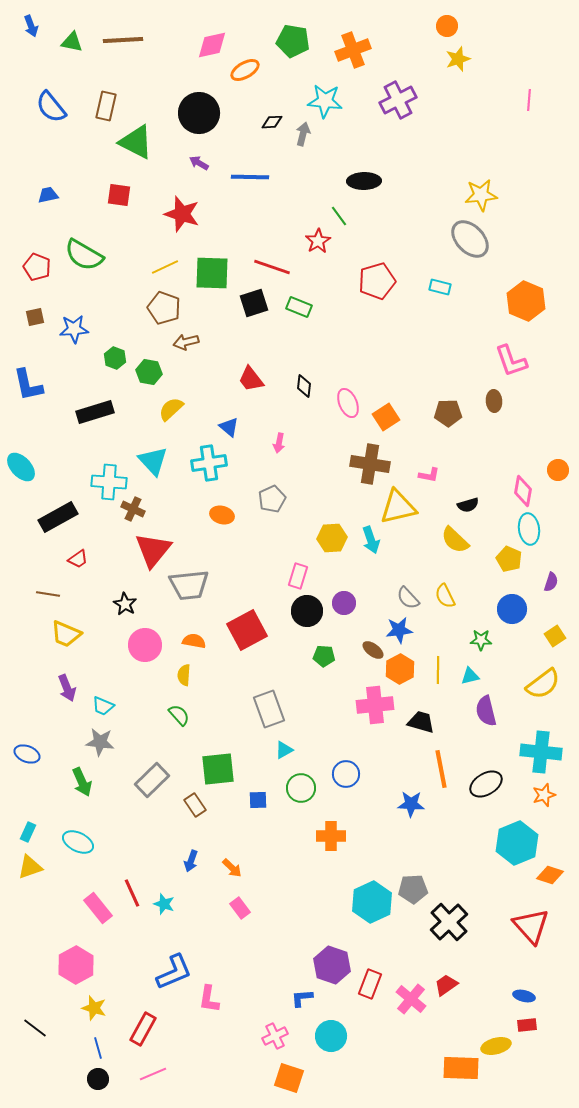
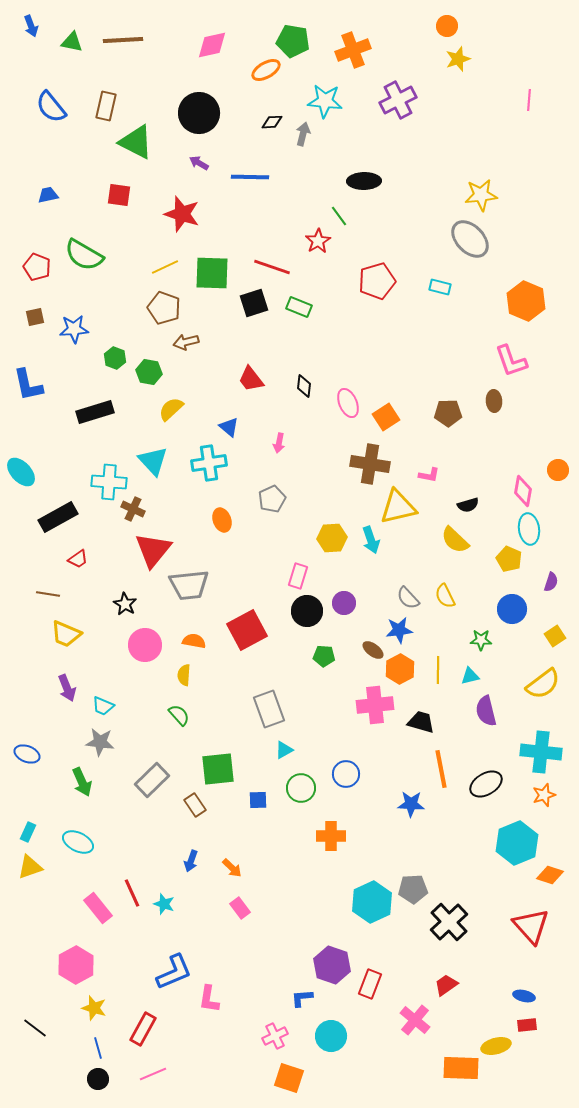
orange ellipse at (245, 70): moved 21 px right
cyan ellipse at (21, 467): moved 5 px down
orange ellipse at (222, 515): moved 5 px down; rotated 55 degrees clockwise
pink cross at (411, 999): moved 4 px right, 21 px down
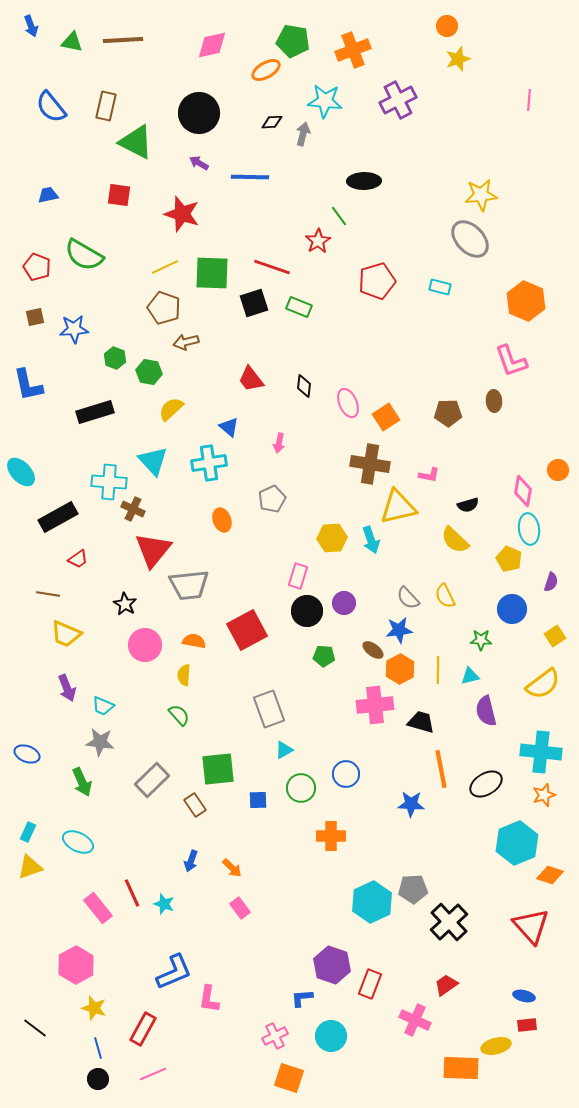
pink cross at (415, 1020): rotated 16 degrees counterclockwise
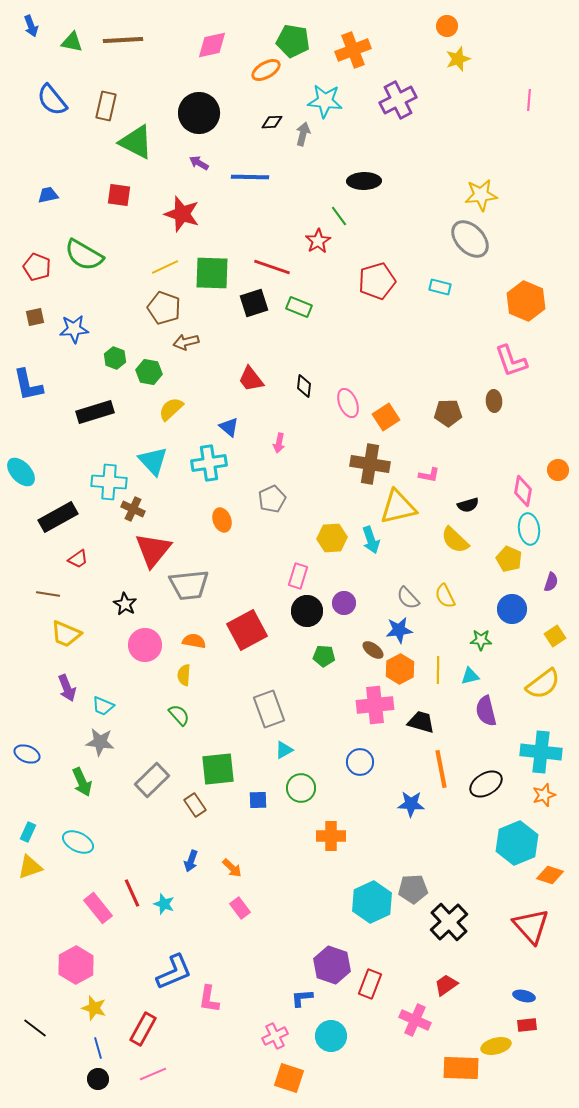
blue semicircle at (51, 107): moved 1 px right, 7 px up
blue circle at (346, 774): moved 14 px right, 12 px up
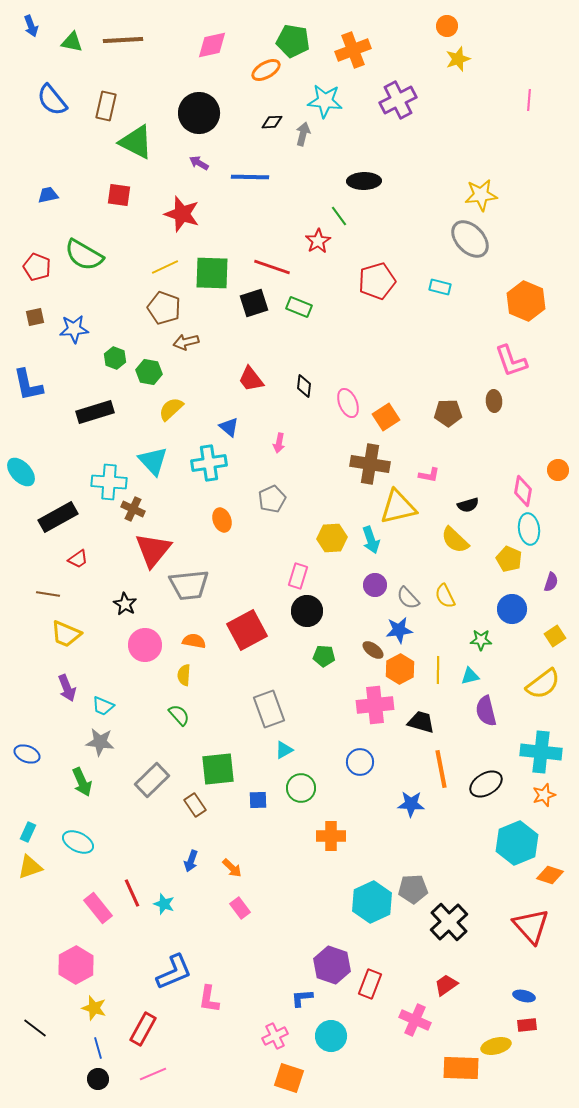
purple circle at (344, 603): moved 31 px right, 18 px up
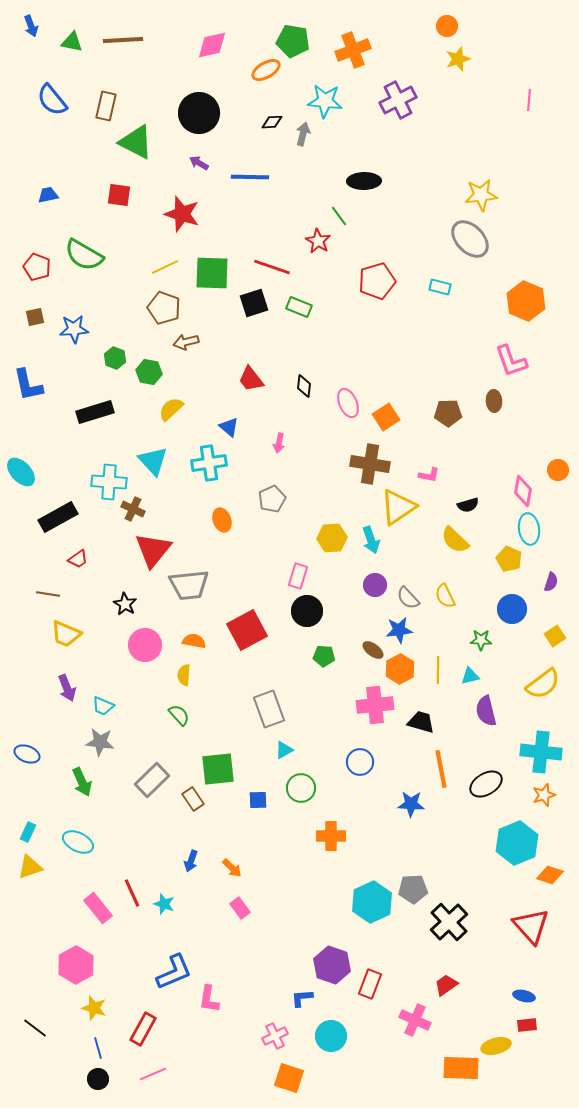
red star at (318, 241): rotated 10 degrees counterclockwise
yellow triangle at (398, 507): rotated 21 degrees counterclockwise
brown rectangle at (195, 805): moved 2 px left, 6 px up
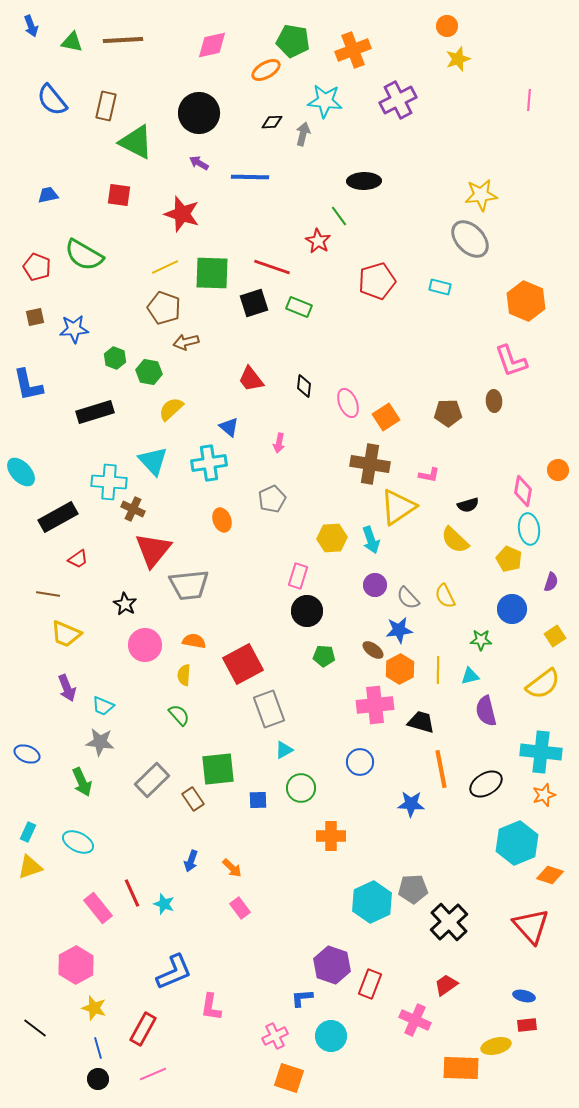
red square at (247, 630): moved 4 px left, 34 px down
pink L-shape at (209, 999): moved 2 px right, 8 px down
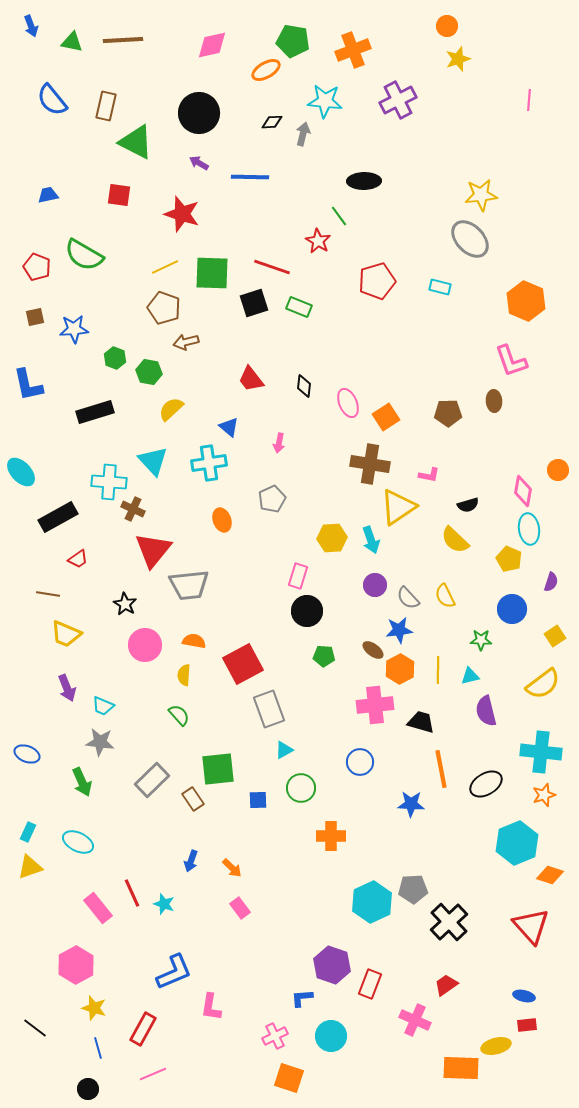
black circle at (98, 1079): moved 10 px left, 10 px down
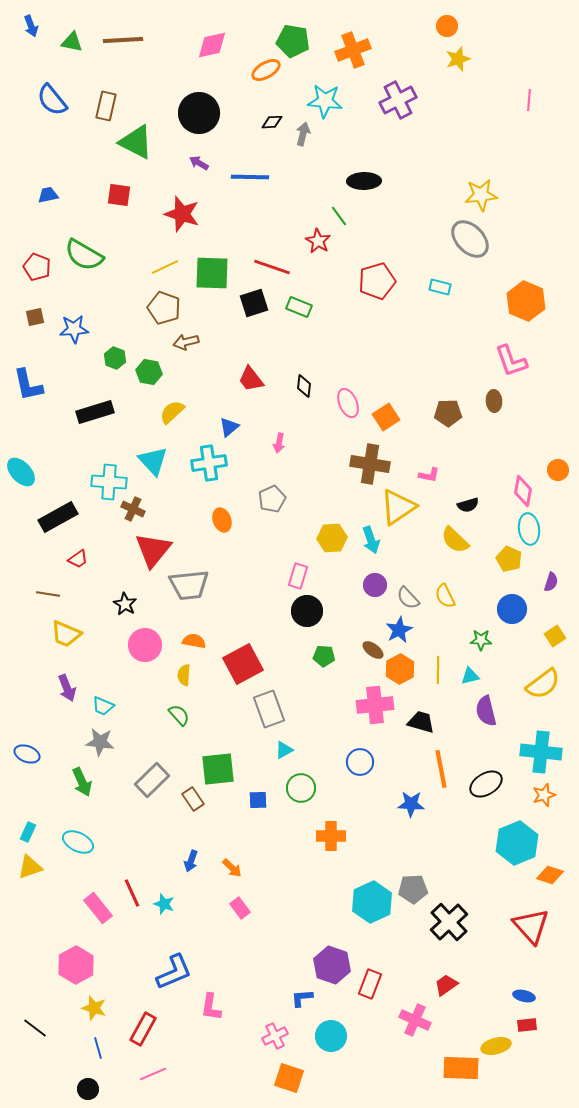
yellow semicircle at (171, 409): moved 1 px right, 3 px down
blue triangle at (229, 427): rotated 40 degrees clockwise
blue star at (399, 630): rotated 20 degrees counterclockwise
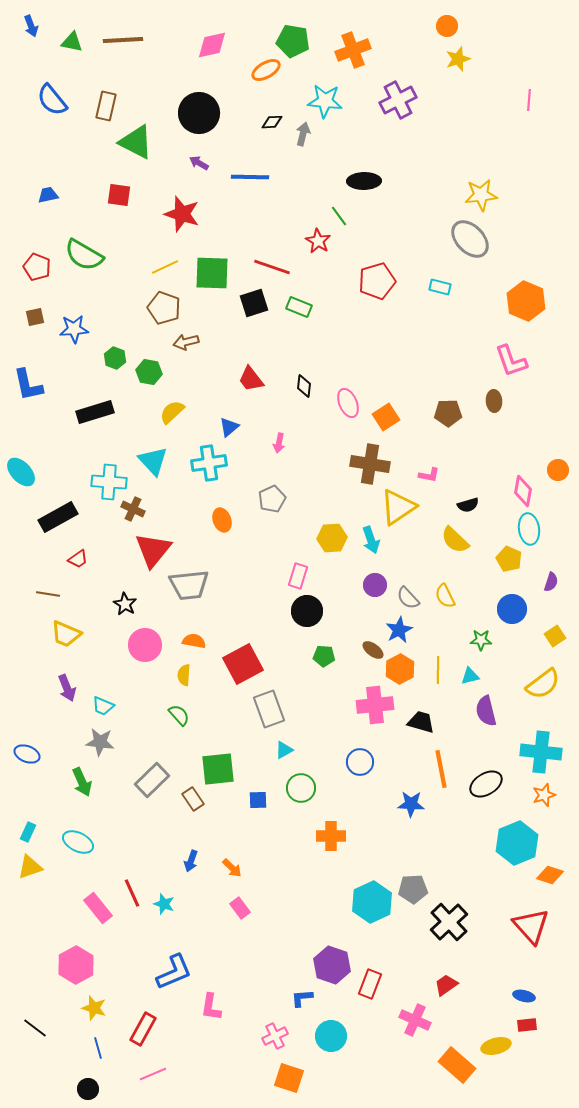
orange rectangle at (461, 1068): moved 4 px left, 3 px up; rotated 39 degrees clockwise
